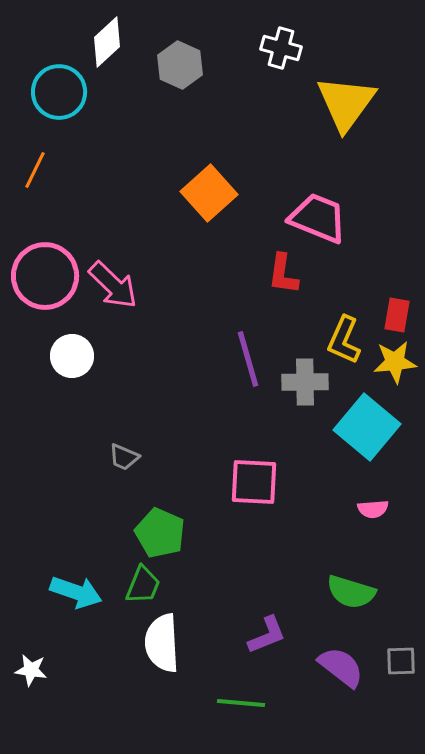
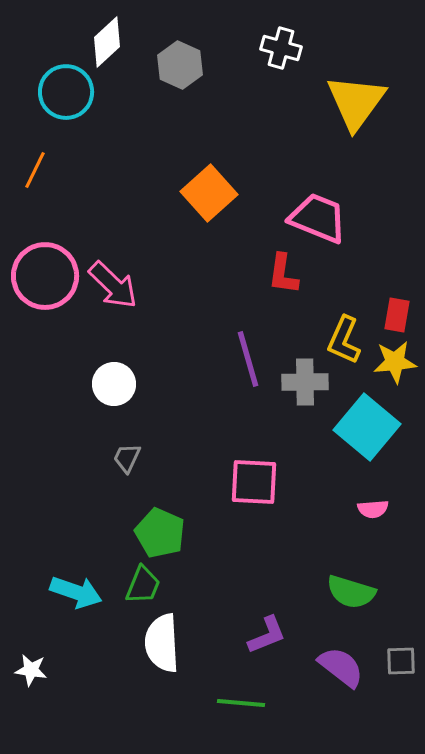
cyan circle: moved 7 px right
yellow triangle: moved 10 px right, 1 px up
white circle: moved 42 px right, 28 px down
gray trapezoid: moved 3 px right, 1 px down; rotated 92 degrees clockwise
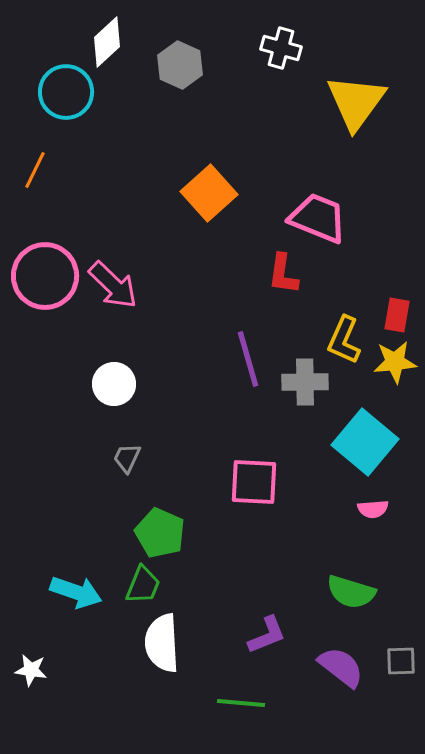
cyan square: moved 2 px left, 15 px down
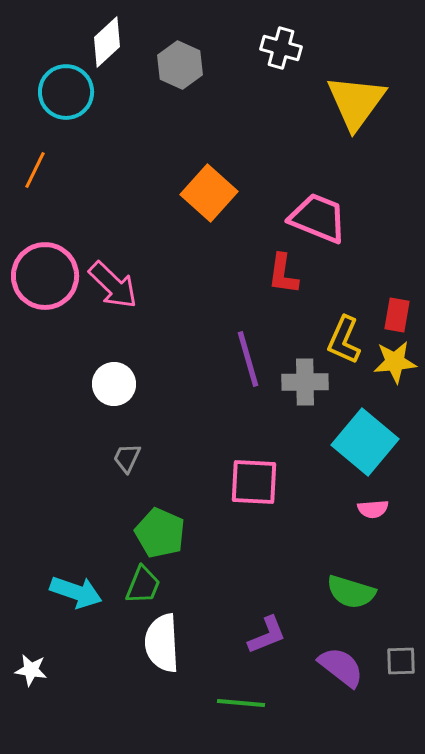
orange square: rotated 6 degrees counterclockwise
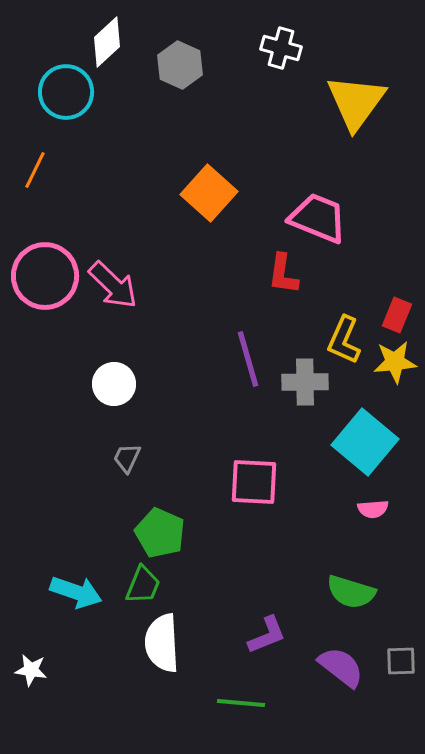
red rectangle: rotated 12 degrees clockwise
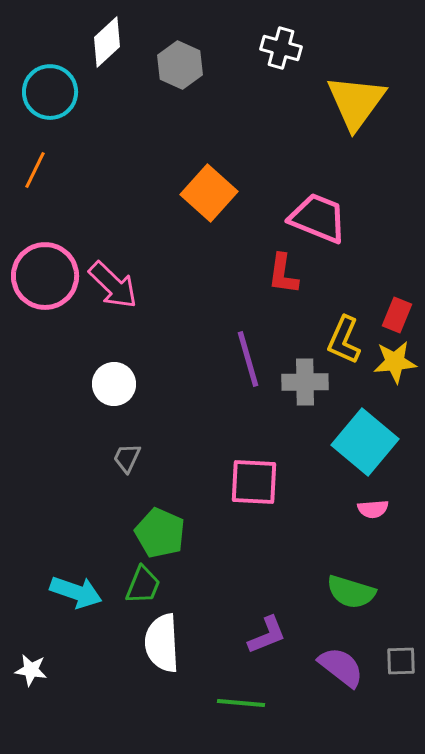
cyan circle: moved 16 px left
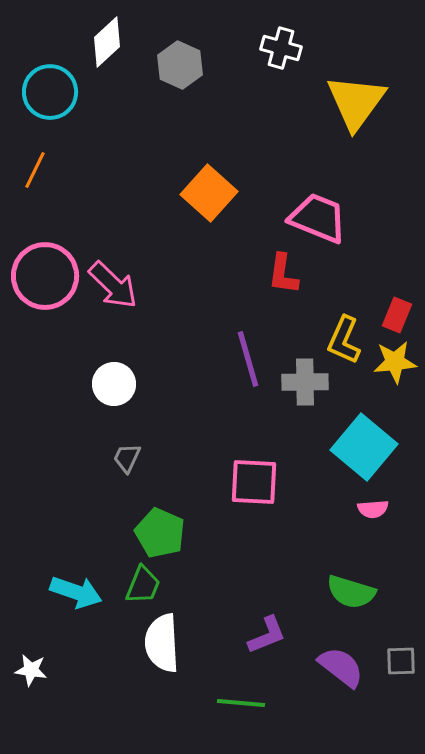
cyan square: moved 1 px left, 5 px down
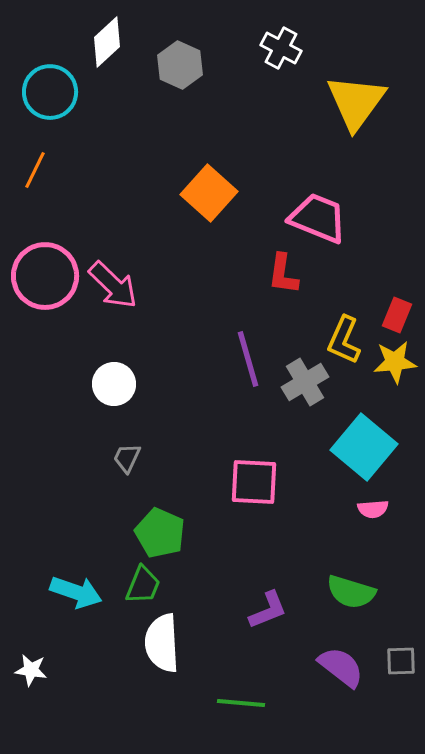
white cross: rotated 12 degrees clockwise
gray cross: rotated 30 degrees counterclockwise
purple L-shape: moved 1 px right, 25 px up
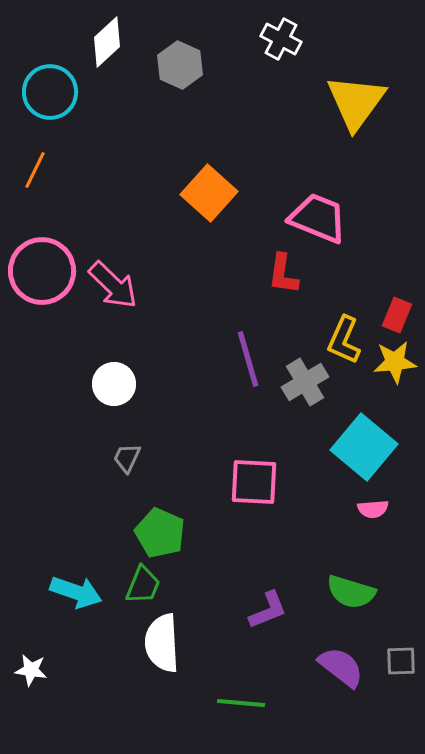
white cross: moved 9 px up
pink circle: moved 3 px left, 5 px up
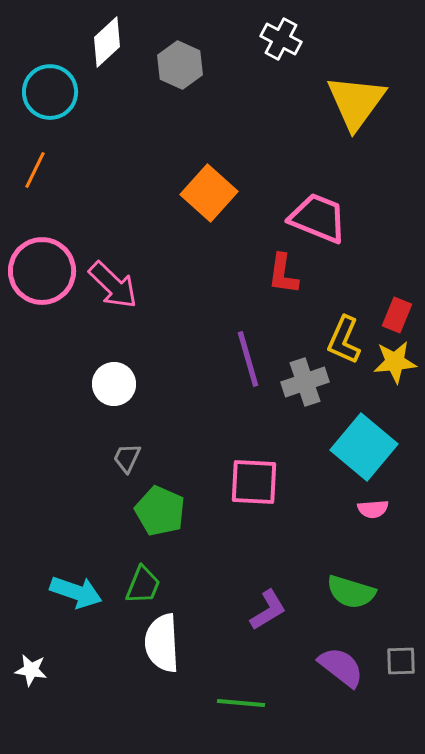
gray cross: rotated 12 degrees clockwise
green pentagon: moved 22 px up
purple L-shape: rotated 9 degrees counterclockwise
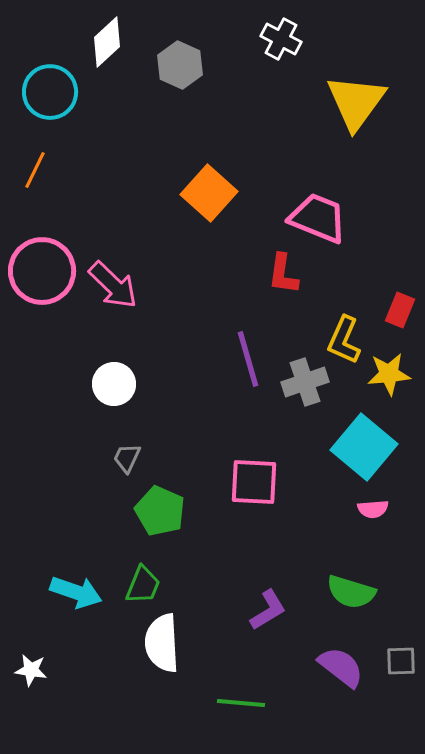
red rectangle: moved 3 px right, 5 px up
yellow star: moved 6 px left, 12 px down
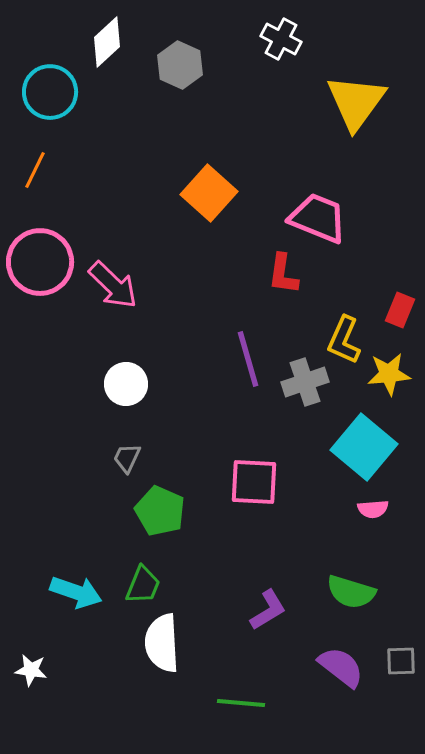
pink circle: moved 2 px left, 9 px up
white circle: moved 12 px right
